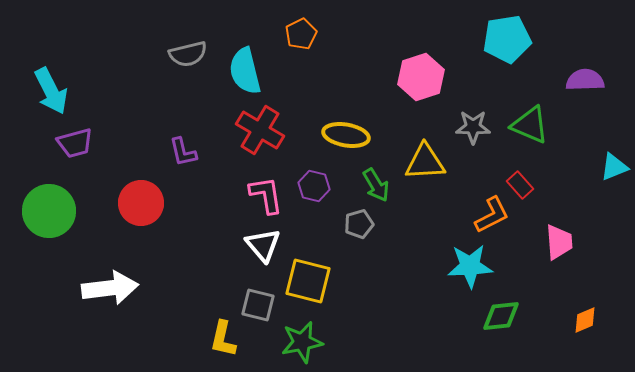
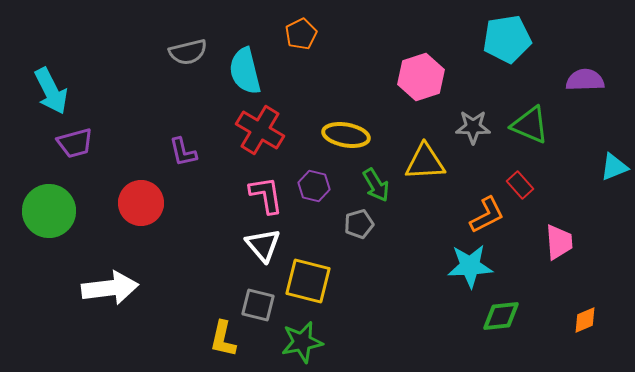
gray semicircle: moved 2 px up
orange L-shape: moved 5 px left
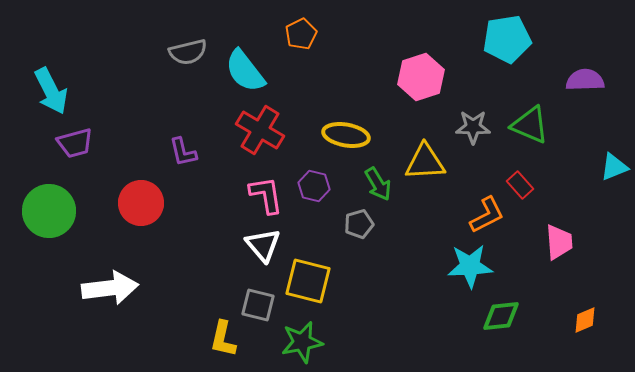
cyan semicircle: rotated 24 degrees counterclockwise
green arrow: moved 2 px right, 1 px up
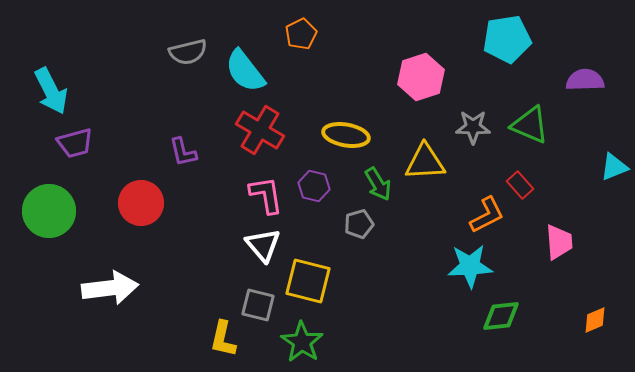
orange diamond: moved 10 px right
green star: rotated 27 degrees counterclockwise
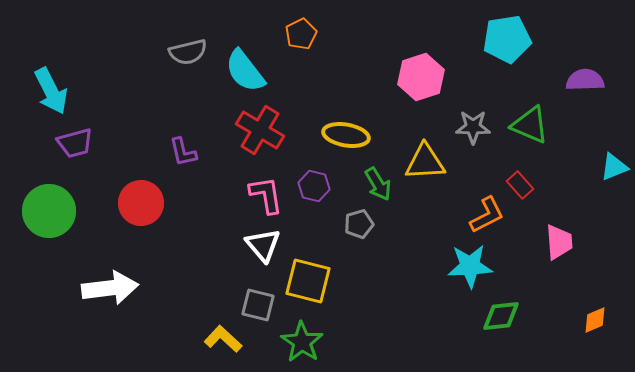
yellow L-shape: rotated 120 degrees clockwise
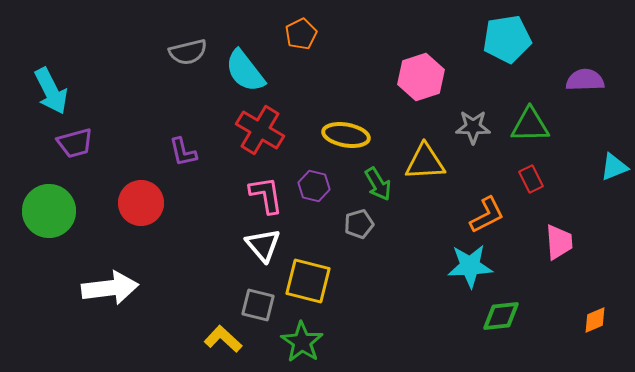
green triangle: rotated 24 degrees counterclockwise
red rectangle: moved 11 px right, 6 px up; rotated 16 degrees clockwise
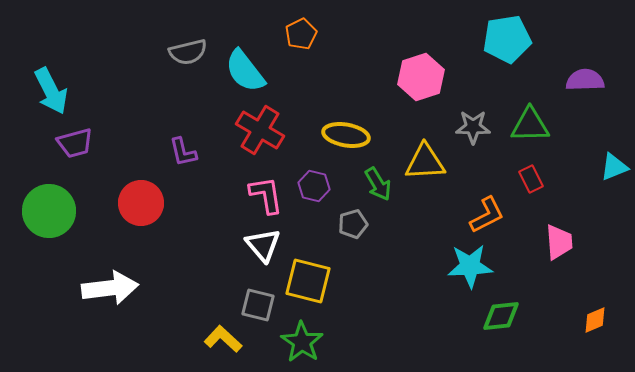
gray pentagon: moved 6 px left
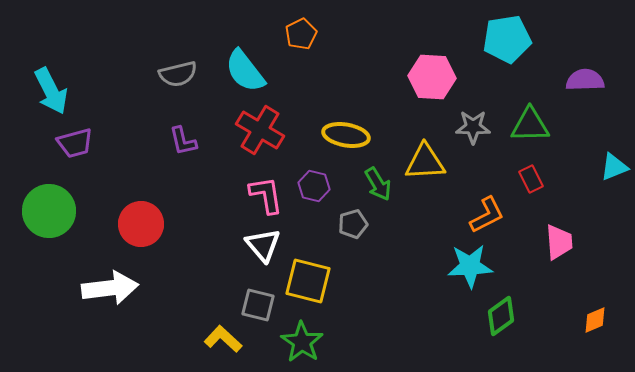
gray semicircle: moved 10 px left, 22 px down
pink hexagon: moved 11 px right; rotated 21 degrees clockwise
purple L-shape: moved 11 px up
red circle: moved 21 px down
green diamond: rotated 30 degrees counterclockwise
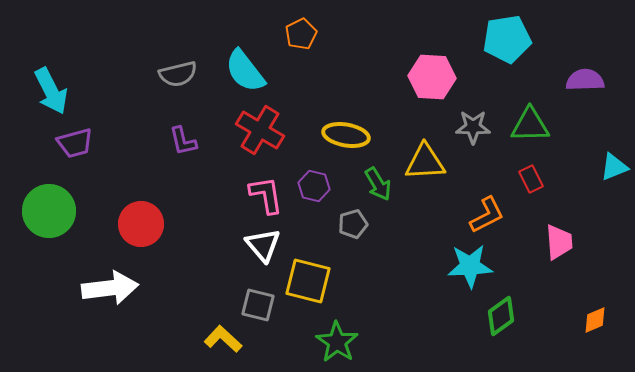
green star: moved 35 px right
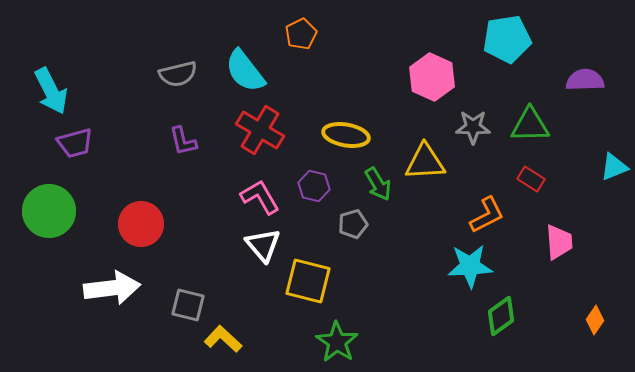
pink hexagon: rotated 21 degrees clockwise
red rectangle: rotated 32 degrees counterclockwise
pink L-shape: moved 6 px left, 2 px down; rotated 21 degrees counterclockwise
white arrow: moved 2 px right
gray square: moved 70 px left
orange diamond: rotated 32 degrees counterclockwise
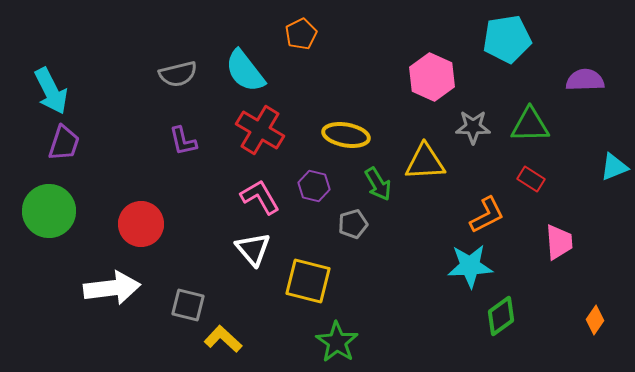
purple trapezoid: moved 11 px left; rotated 57 degrees counterclockwise
white triangle: moved 10 px left, 4 px down
